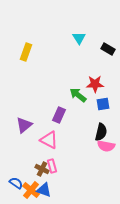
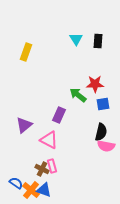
cyan triangle: moved 3 px left, 1 px down
black rectangle: moved 10 px left, 8 px up; rotated 64 degrees clockwise
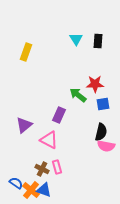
pink rectangle: moved 5 px right, 1 px down
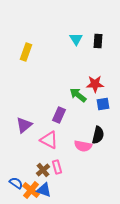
black semicircle: moved 3 px left, 3 px down
pink semicircle: moved 23 px left
brown cross: moved 1 px right, 1 px down; rotated 24 degrees clockwise
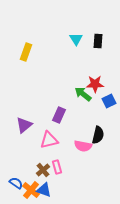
green arrow: moved 5 px right, 1 px up
blue square: moved 6 px right, 3 px up; rotated 16 degrees counterclockwise
pink triangle: rotated 42 degrees counterclockwise
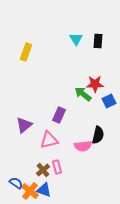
pink semicircle: rotated 18 degrees counterclockwise
orange cross: moved 1 px left, 1 px down
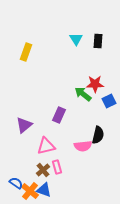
pink triangle: moved 3 px left, 6 px down
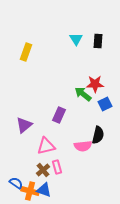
blue square: moved 4 px left, 3 px down
orange cross: rotated 24 degrees counterclockwise
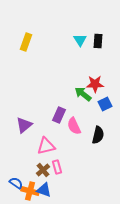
cyan triangle: moved 4 px right, 1 px down
yellow rectangle: moved 10 px up
pink semicircle: moved 9 px left, 20 px up; rotated 72 degrees clockwise
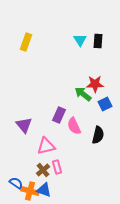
purple triangle: rotated 30 degrees counterclockwise
